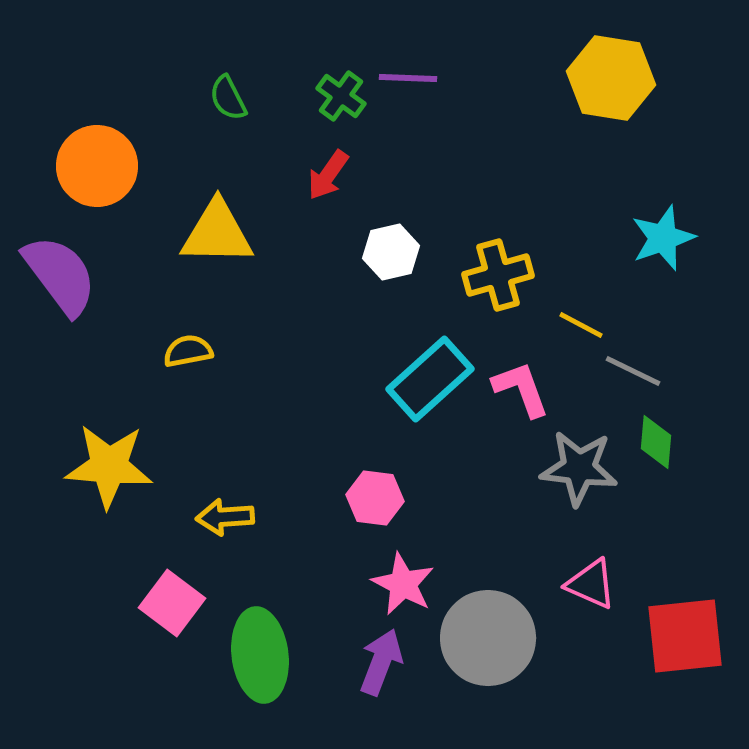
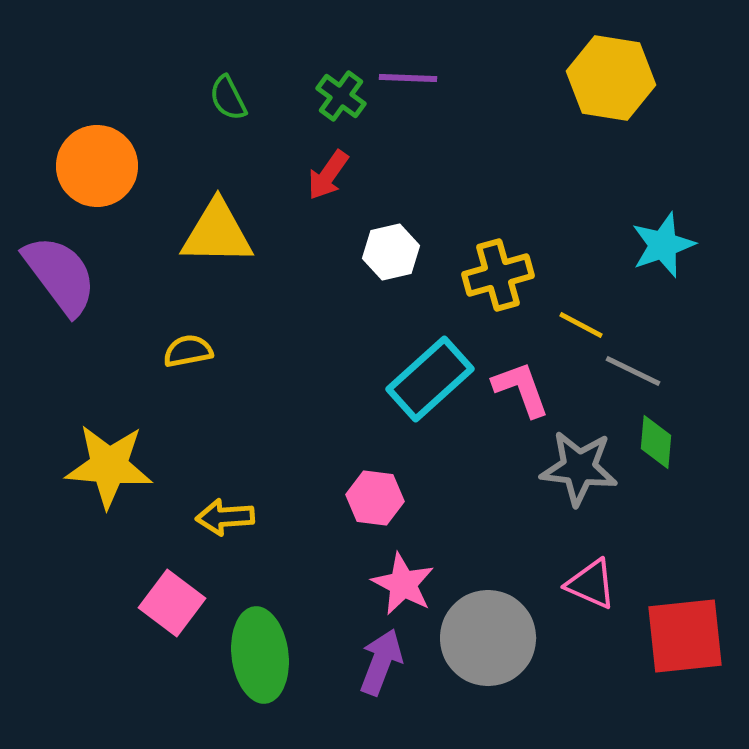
cyan star: moved 7 px down
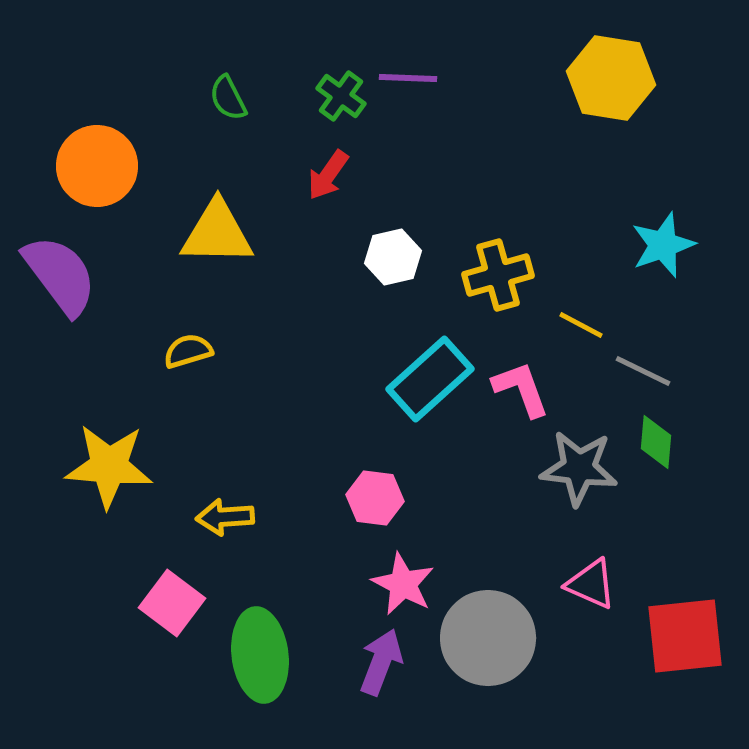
white hexagon: moved 2 px right, 5 px down
yellow semicircle: rotated 6 degrees counterclockwise
gray line: moved 10 px right
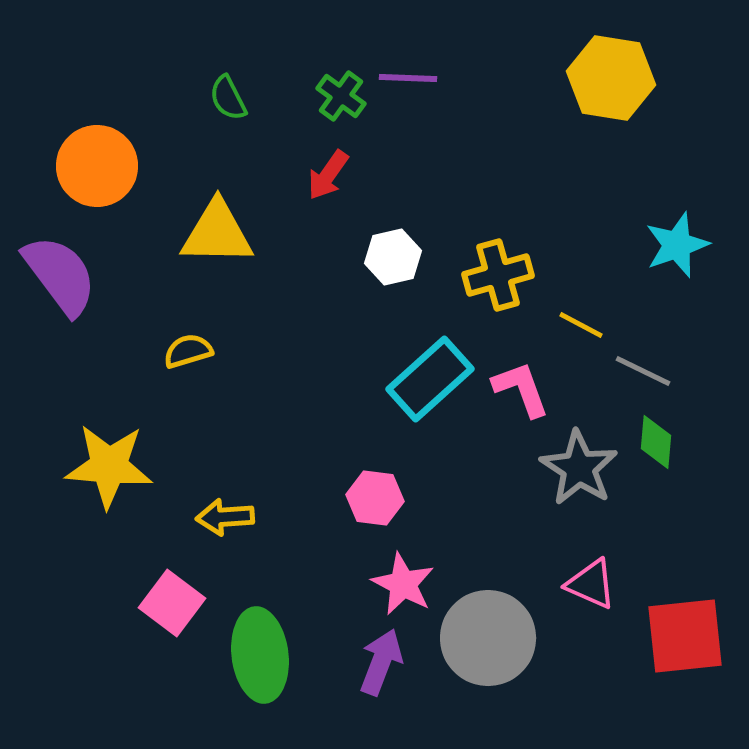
cyan star: moved 14 px right
gray star: rotated 26 degrees clockwise
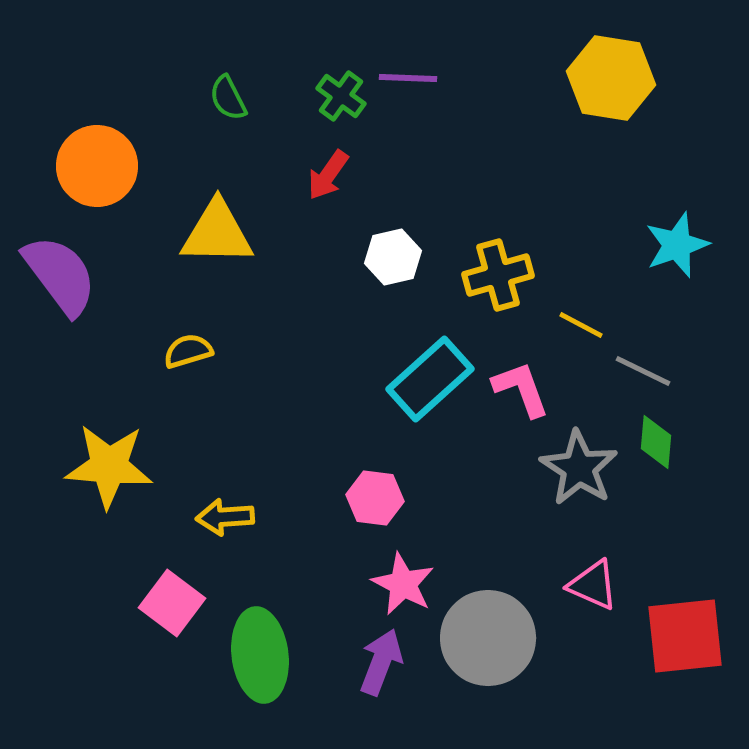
pink triangle: moved 2 px right, 1 px down
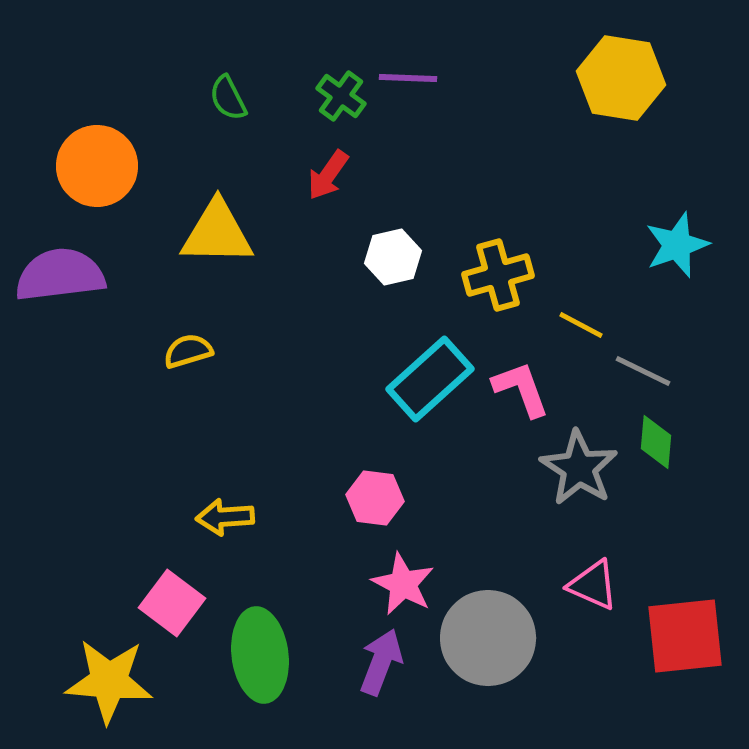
yellow hexagon: moved 10 px right
purple semicircle: rotated 60 degrees counterclockwise
yellow star: moved 215 px down
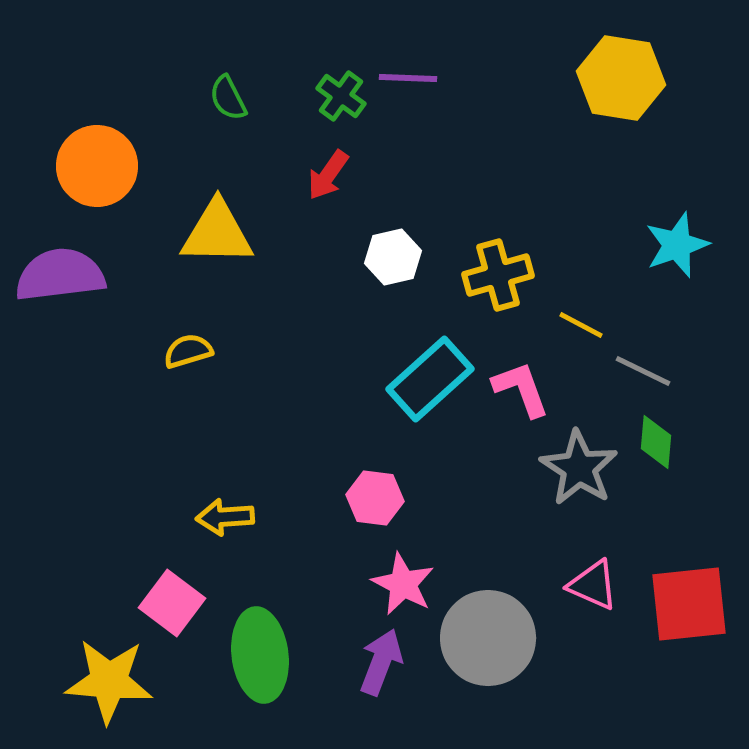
red square: moved 4 px right, 32 px up
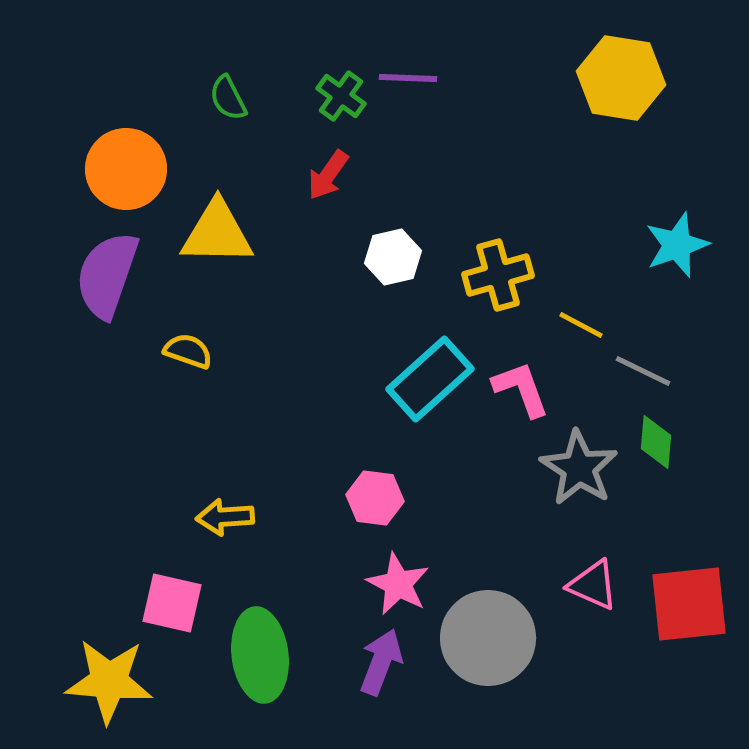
orange circle: moved 29 px right, 3 px down
purple semicircle: moved 47 px right; rotated 64 degrees counterclockwise
yellow semicircle: rotated 36 degrees clockwise
pink star: moved 5 px left
pink square: rotated 24 degrees counterclockwise
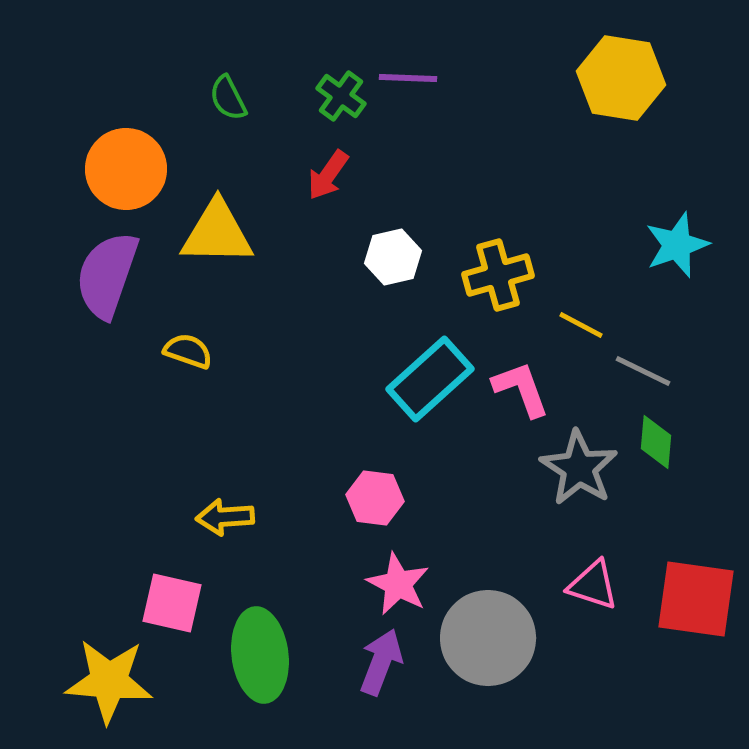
pink triangle: rotated 6 degrees counterclockwise
red square: moved 7 px right, 5 px up; rotated 14 degrees clockwise
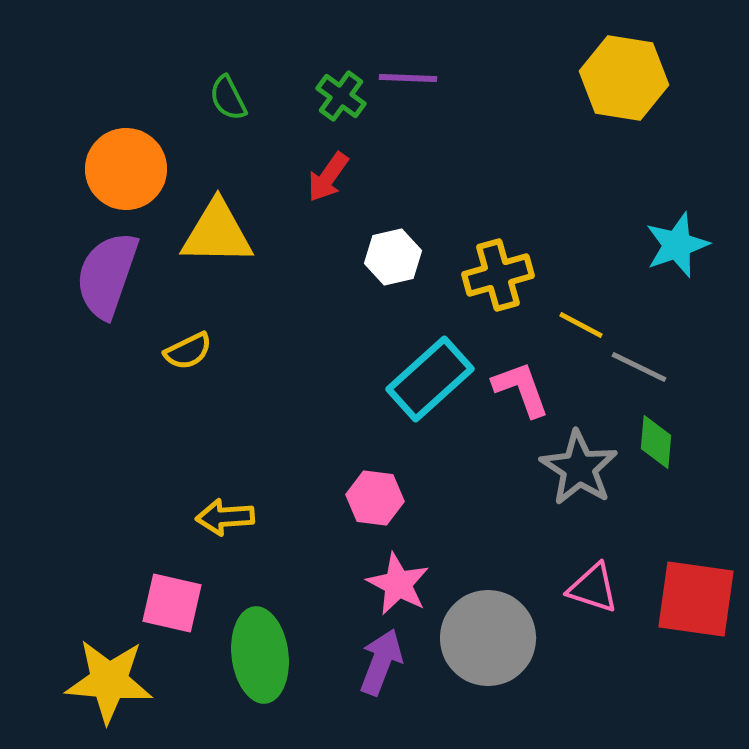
yellow hexagon: moved 3 px right
red arrow: moved 2 px down
yellow semicircle: rotated 135 degrees clockwise
gray line: moved 4 px left, 4 px up
pink triangle: moved 3 px down
